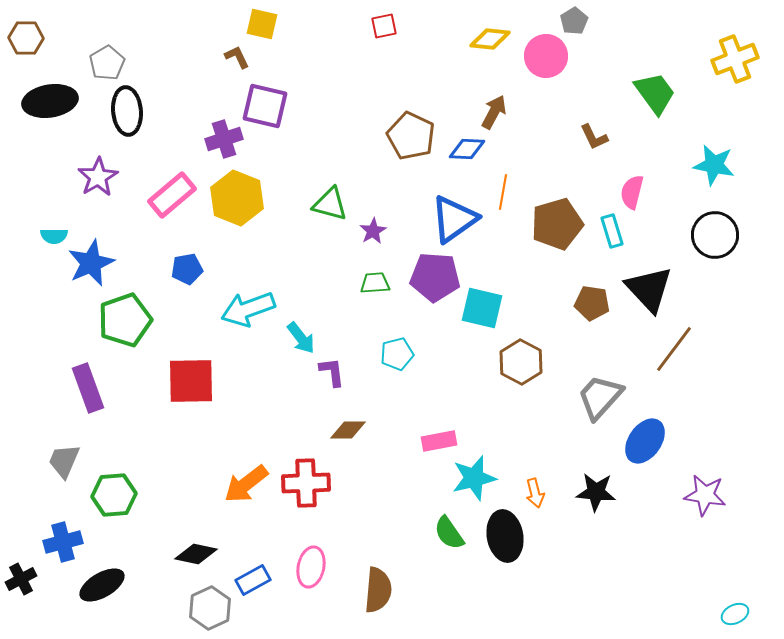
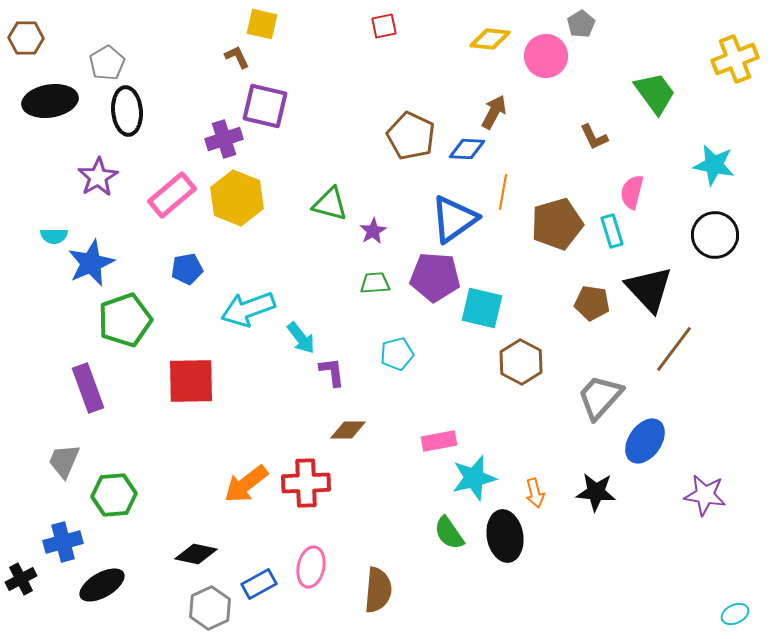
gray pentagon at (574, 21): moved 7 px right, 3 px down
blue rectangle at (253, 580): moved 6 px right, 4 px down
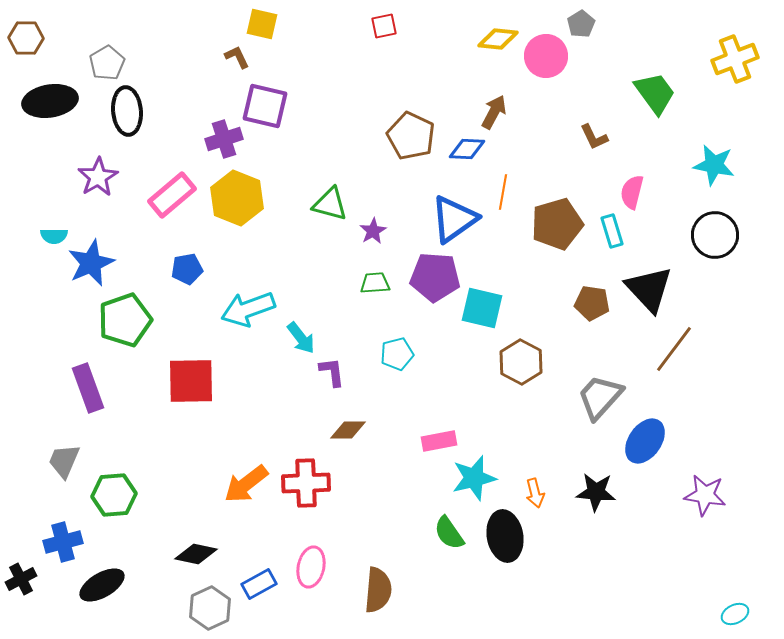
yellow diamond at (490, 39): moved 8 px right
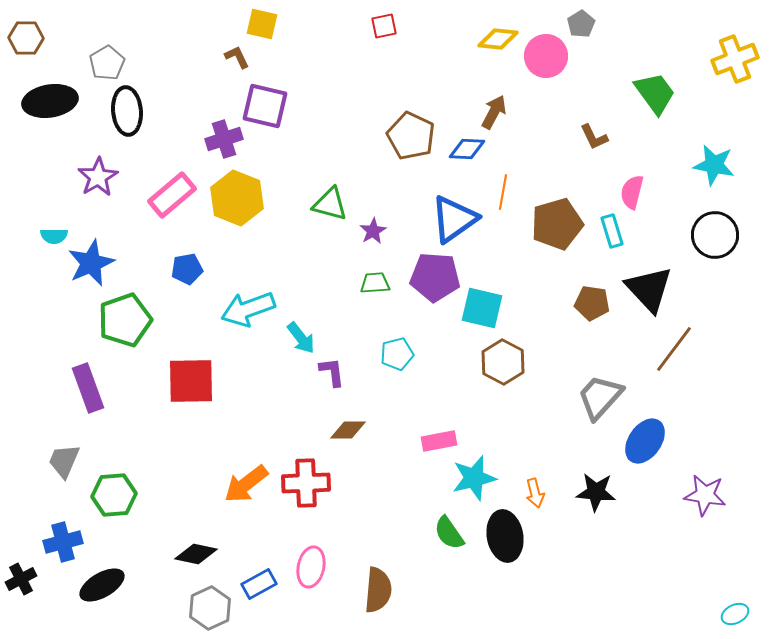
brown hexagon at (521, 362): moved 18 px left
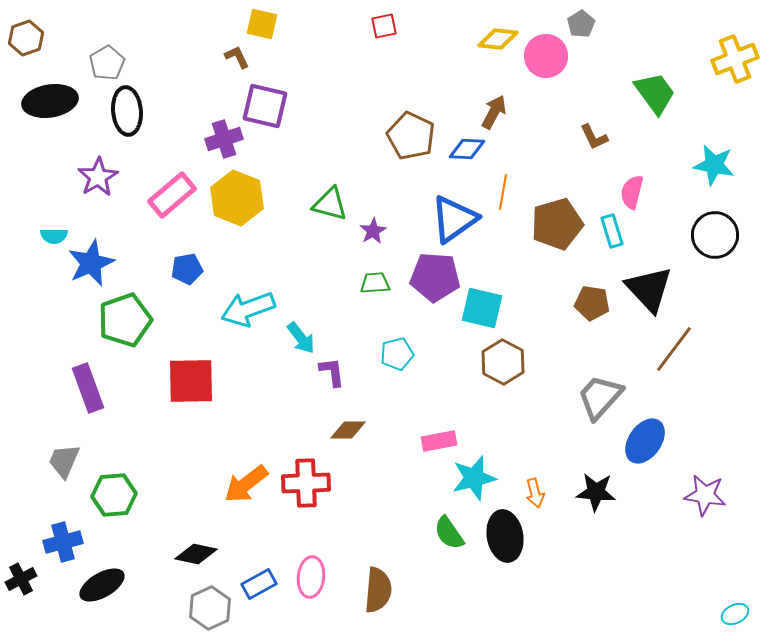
brown hexagon at (26, 38): rotated 20 degrees counterclockwise
pink ellipse at (311, 567): moved 10 px down; rotated 6 degrees counterclockwise
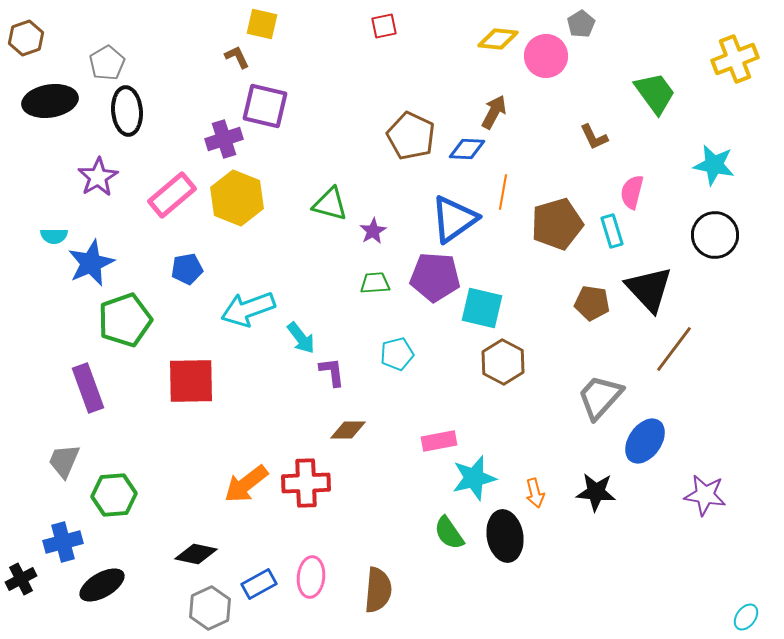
cyan ellipse at (735, 614): moved 11 px right, 3 px down; rotated 28 degrees counterclockwise
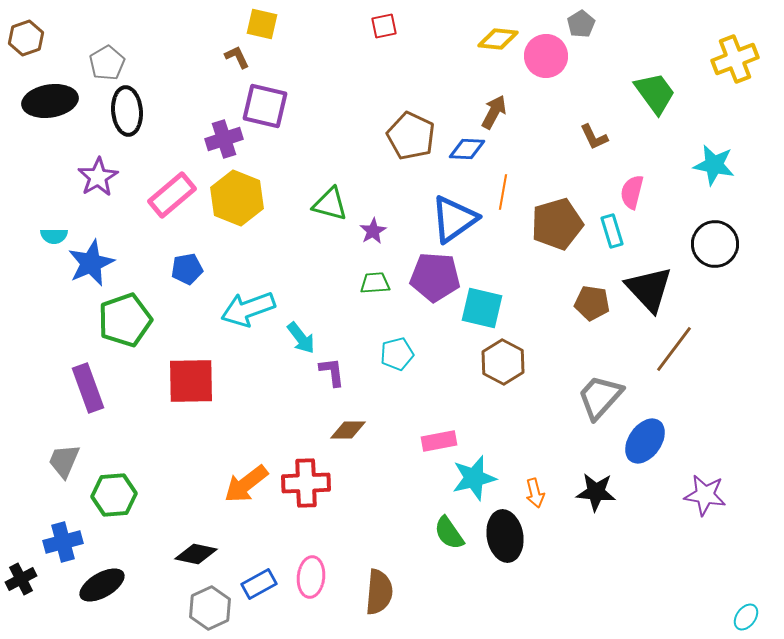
black circle at (715, 235): moved 9 px down
brown semicircle at (378, 590): moved 1 px right, 2 px down
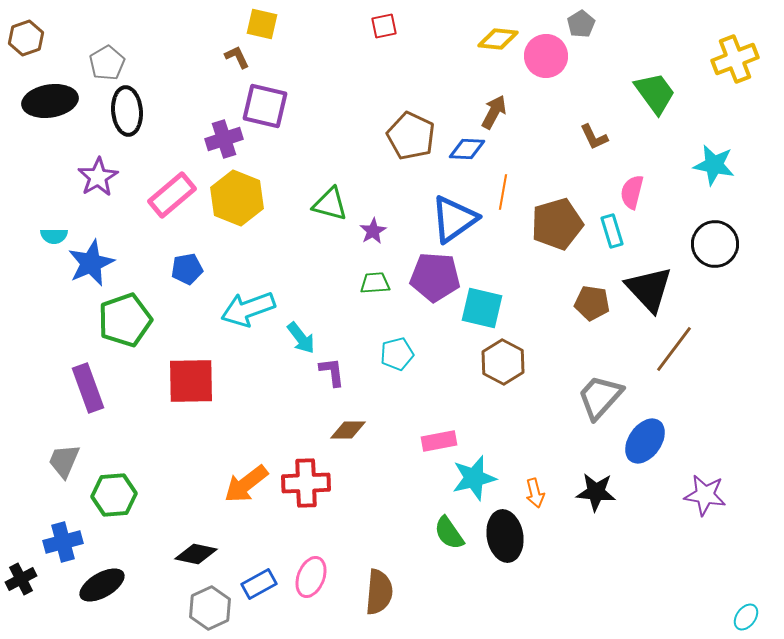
pink ellipse at (311, 577): rotated 15 degrees clockwise
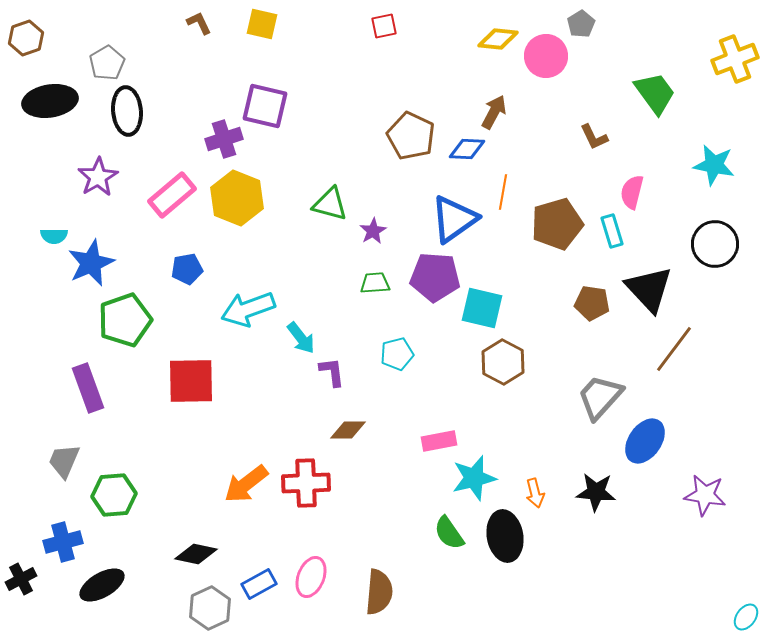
brown L-shape at (237, 57): moved 38 px left, 34 px up
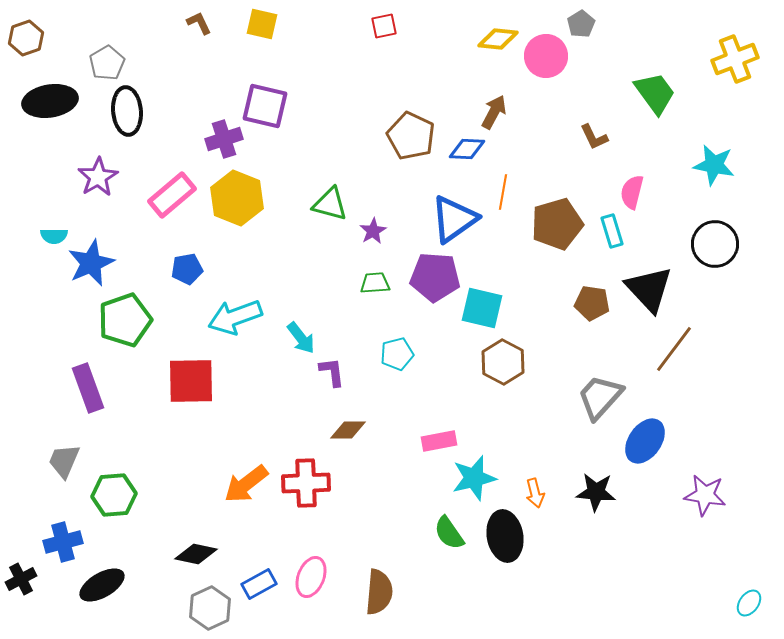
cyan arrow at (248, 309): moved 13 px left, 8 px down
cyan ellipse at (746, 617): moved 3 px right, 14 px up
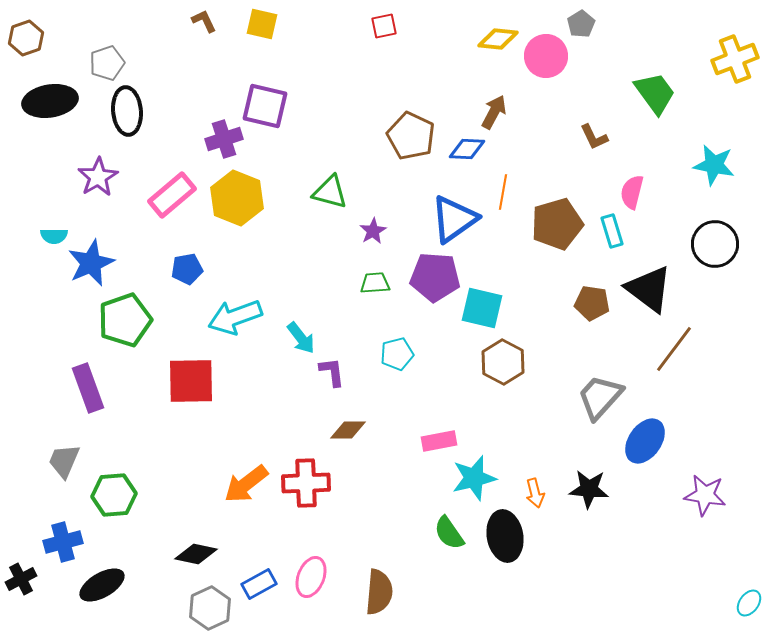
brown L-shape at (199, 23): moved 5 px right, 2 px up
gray pentagon at (107, 63): rotated 12 degrees clockwise
green triangle at (330, 204): moved 12 px up
black triangle at (649, 289): rotated 10 degrees counterclockwise
black star at (596, 492): moved 7 px left, 3 px up
